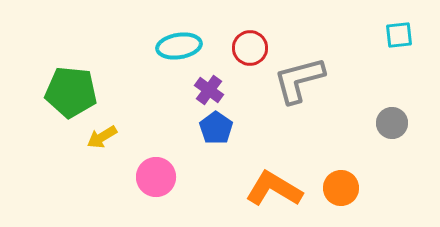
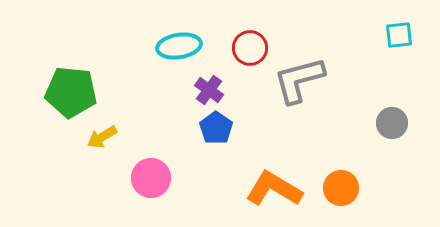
pink circle: moved 5 px left, 1 px down
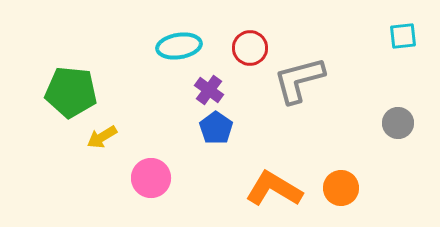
cyan square: moved 4 px right, 1 px down
gray circle: moved 6 px right
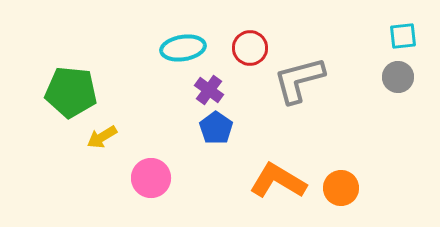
cyan ellipse: moved 4 px right, 2 px down
gray circle: moved 46 px up
orange L-shape: moved 4 px right, 8 px up
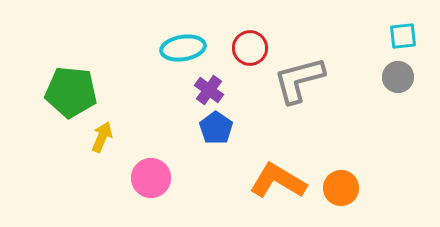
yellow arrow: rotated 144 degrees clockwise
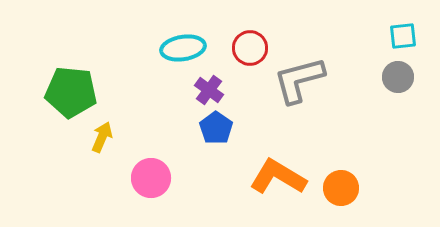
orange L-shape: moved 4 px up
